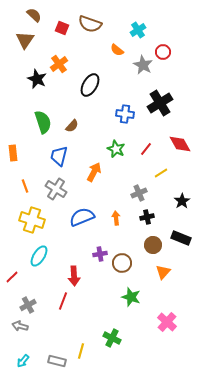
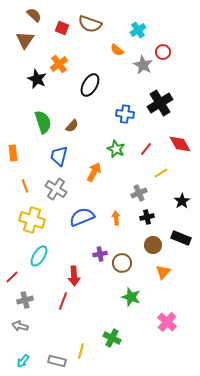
gray cross at (28, 305): moved 3 px left, 5 px up; rotated 14 degrees clockwise
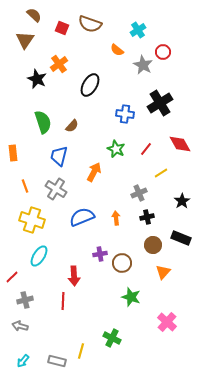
red line at (63, 301): rotated 18 degrees counterclockwise
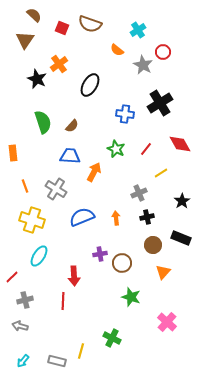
blue trapezoid at (59, 156): moved 11 px right; rotated 80 degrees clockwise
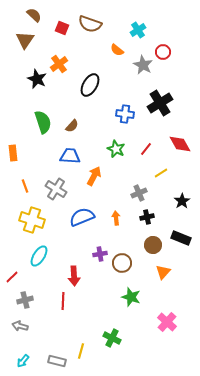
orange arrow at (94, 172): moved 4 px down
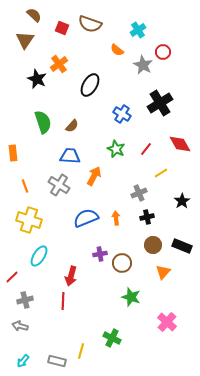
blue cross at (125, 114): moved 3 px left; rotated 24 degrees clockwise
gray cross at (56, 189): moved 3 px right, 4 px up
blue semicircle at (82, 217): moved 4 px right, 1 px down
yellow cross at (32, 220): moved 3 px left
black rectangle at (181, 238): moved 1 px right, 8 px down
red arrow at (74, 276): moved 3 px left; rotated 18 degrees clockwise
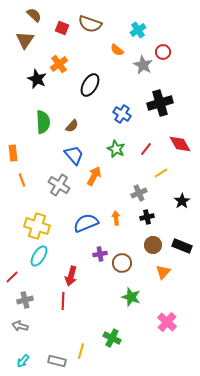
black cross at (160, 103): rotated 15 degrees clockwise
green semicircle at (43, 122): rotated 15 degrees clockwise
blue trapezoid at (70, 156): moved 4 px right, 1 px up; rotated 45 degrees clockwise
orange line at (25, 186): moved 3 px left, 6 px up
blue semicircle at (86, 218): moved 5 px down
yellow cross at (29, 220): moved 8 px right, 6 px down
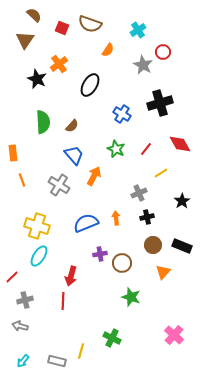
orange semicircle at (117, 50): moved 9 px left; rotated 96 degrees counterclockwise
pink cross at (167, 322): moved 7 px right, 13 px down
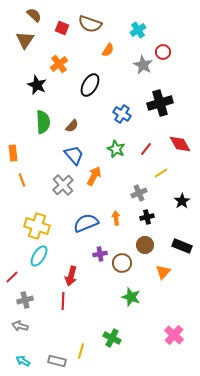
black star at (37, 79): moved 6 px down
gray cross at (59, 185): moved 4 px right; rotated 15 degrees clockwise
brown circle at (153, 245): moved 8 px left
cyan arrow at (23, 361): rotated 80 degrees clockwise
